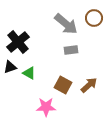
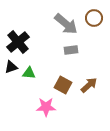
black triangle: moved 1 px right
green triangle: rotated 24 degrees counterclockwise
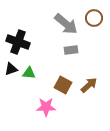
black cross: rotated 30 degrees counterclockwise
black triangle: moved 2 px down
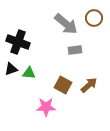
gray rectangle: moved 4 px right
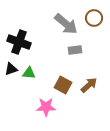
black cross: moved 1 px right
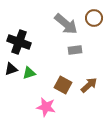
green triangle: rotated 24 degrees counterclockwise
pink star: rotated 12 degrees clockwise
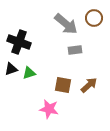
brown square: rotated 18 degrees counterclockwise
pink star: moved 3 px right, 2 px down
